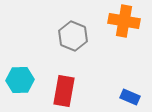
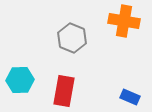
gray hexagon: moved 1 px left, 2 px down
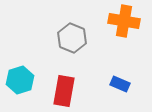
cyan hexagon: rotated 16 degrees counterclockwise
blue rectangle: moved 10 px left, 13 px up
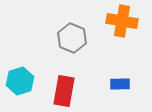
orange cross: moved 2 px left
cyan hexagon: moved 1 px down
blue rectangle: rotated 24 degrees counterclockwise
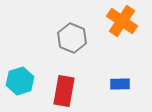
orange cross: rotated 24 degrees clockwise
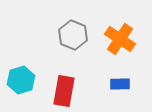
orange cross: moved 2 px left, 18 px down
gray hexagon: moved 1 px right, 3 px up
cyan hexagon: moved 1 px right, 1 px up
